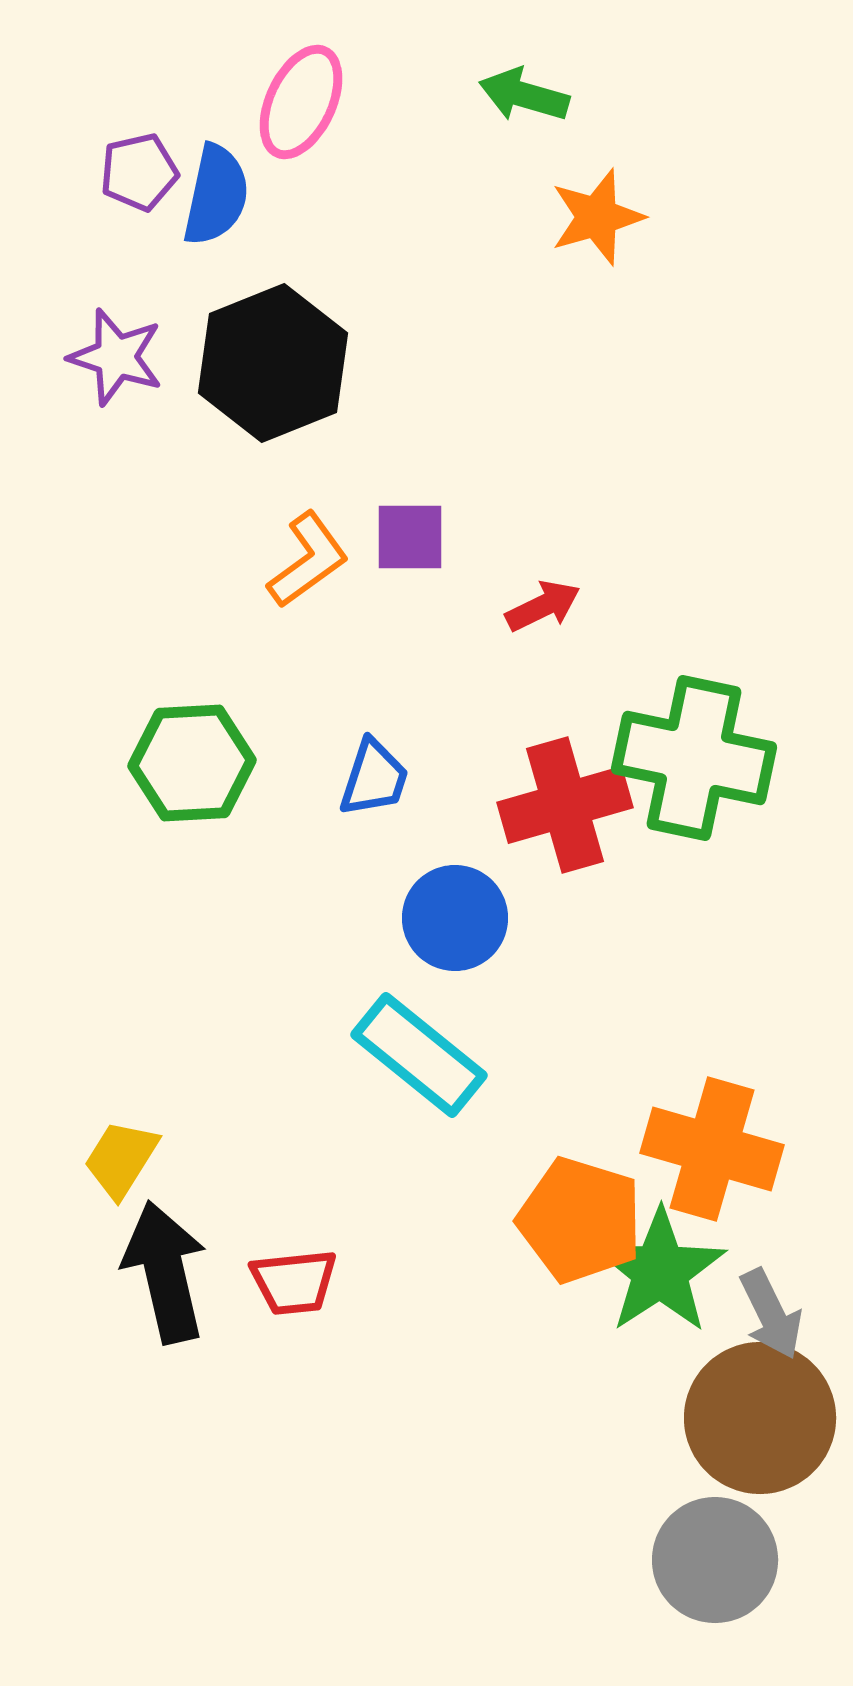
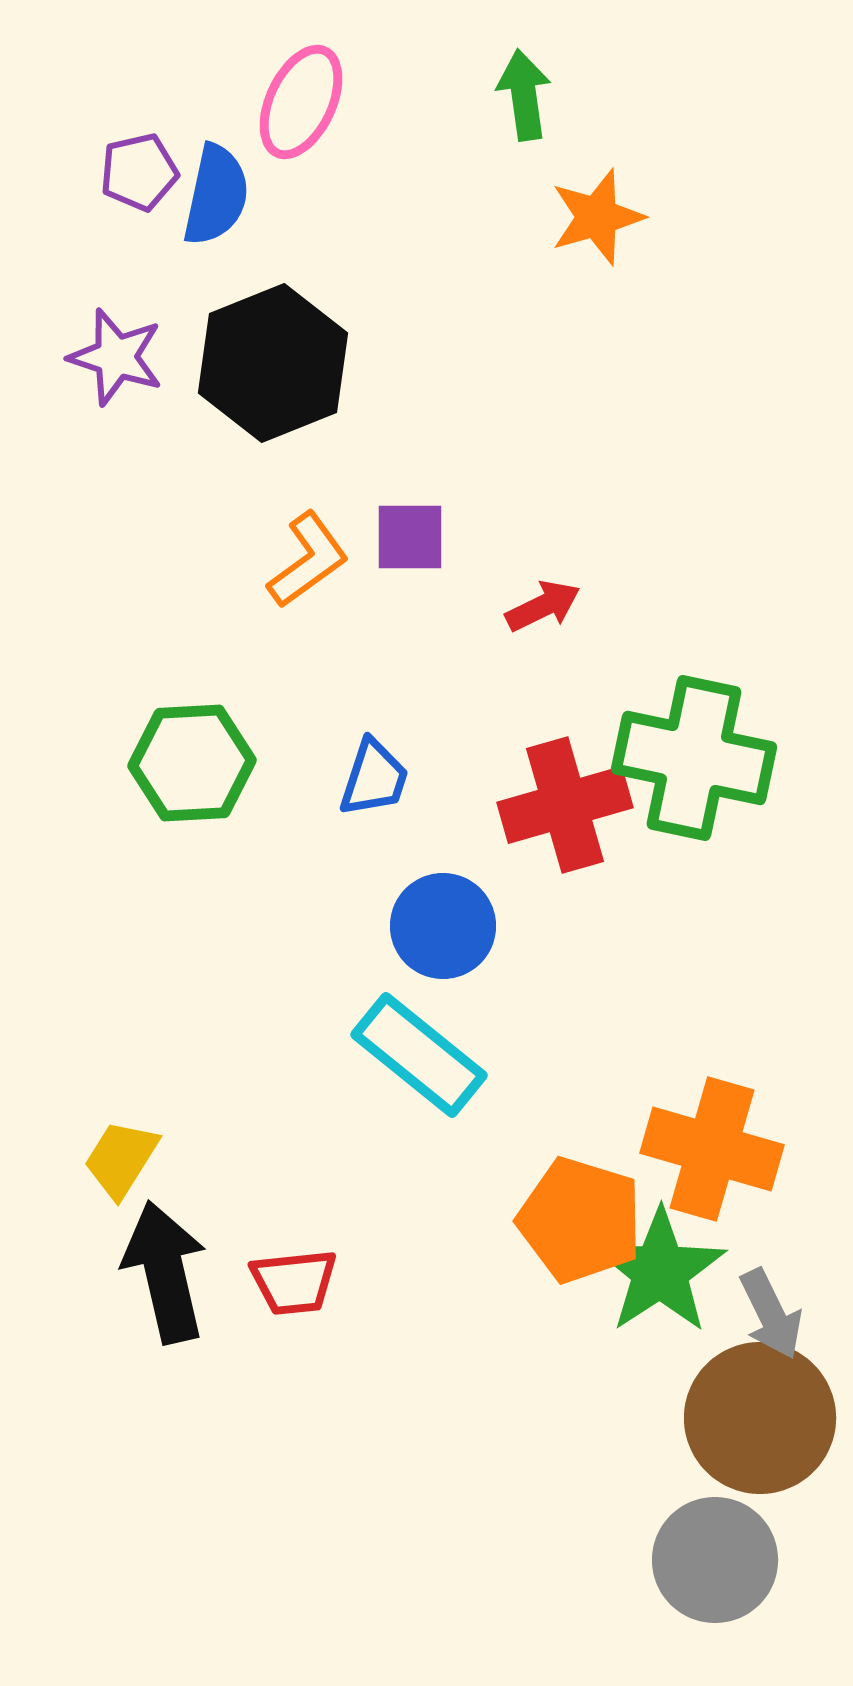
green arrow: rotated 66 degrees clockwise
blue circle: moved 12 px left, 8 px down
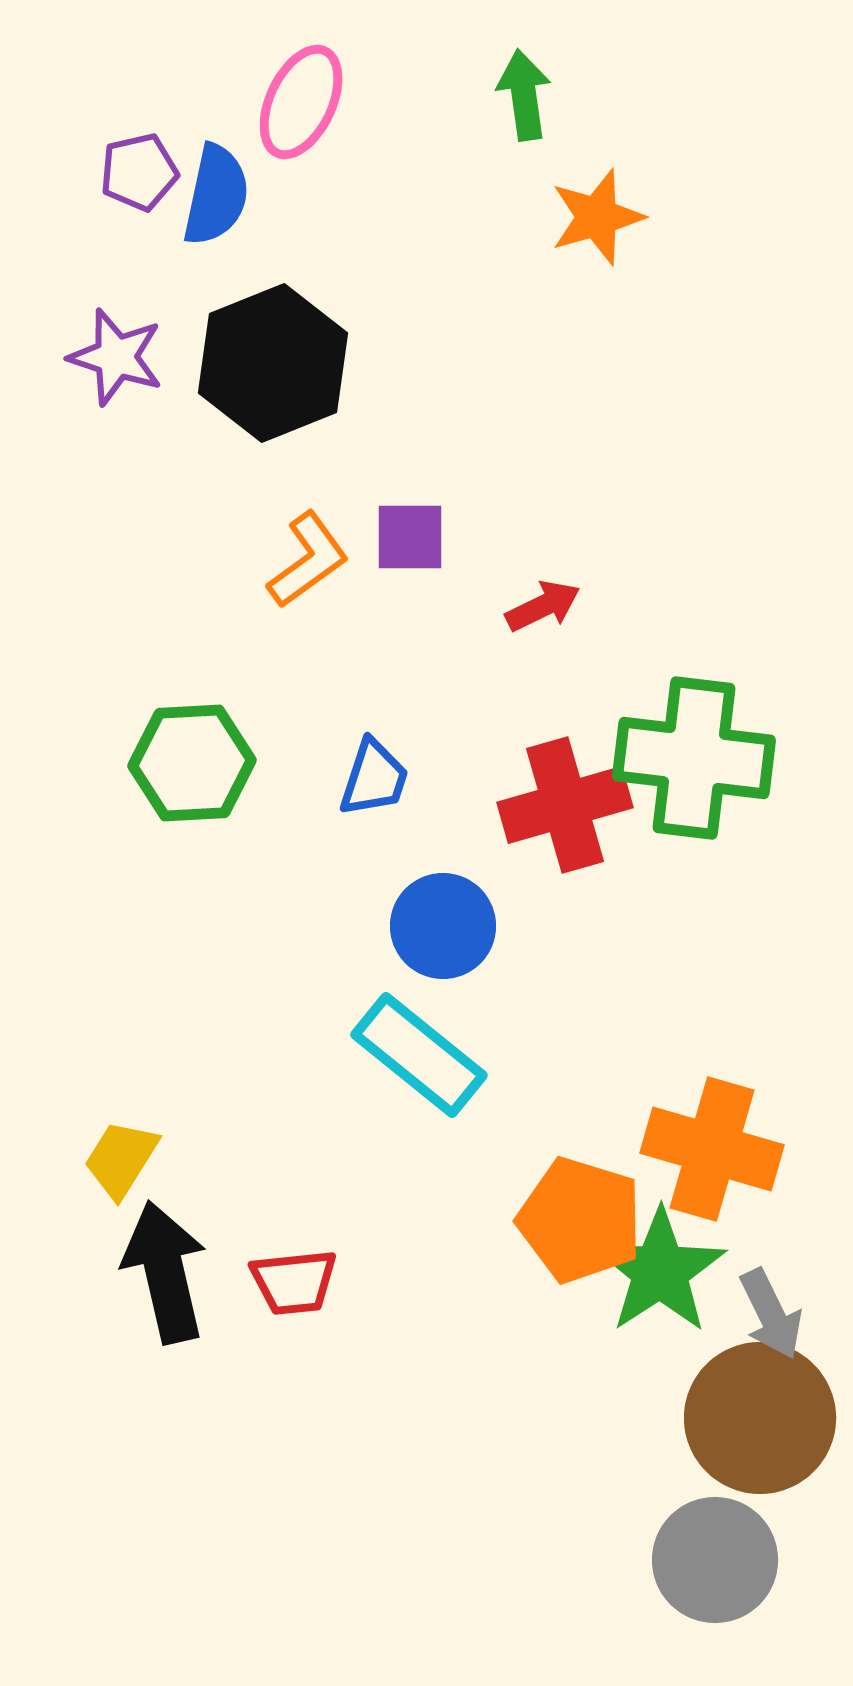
green cross: rotated 5 degrees counterclockwise
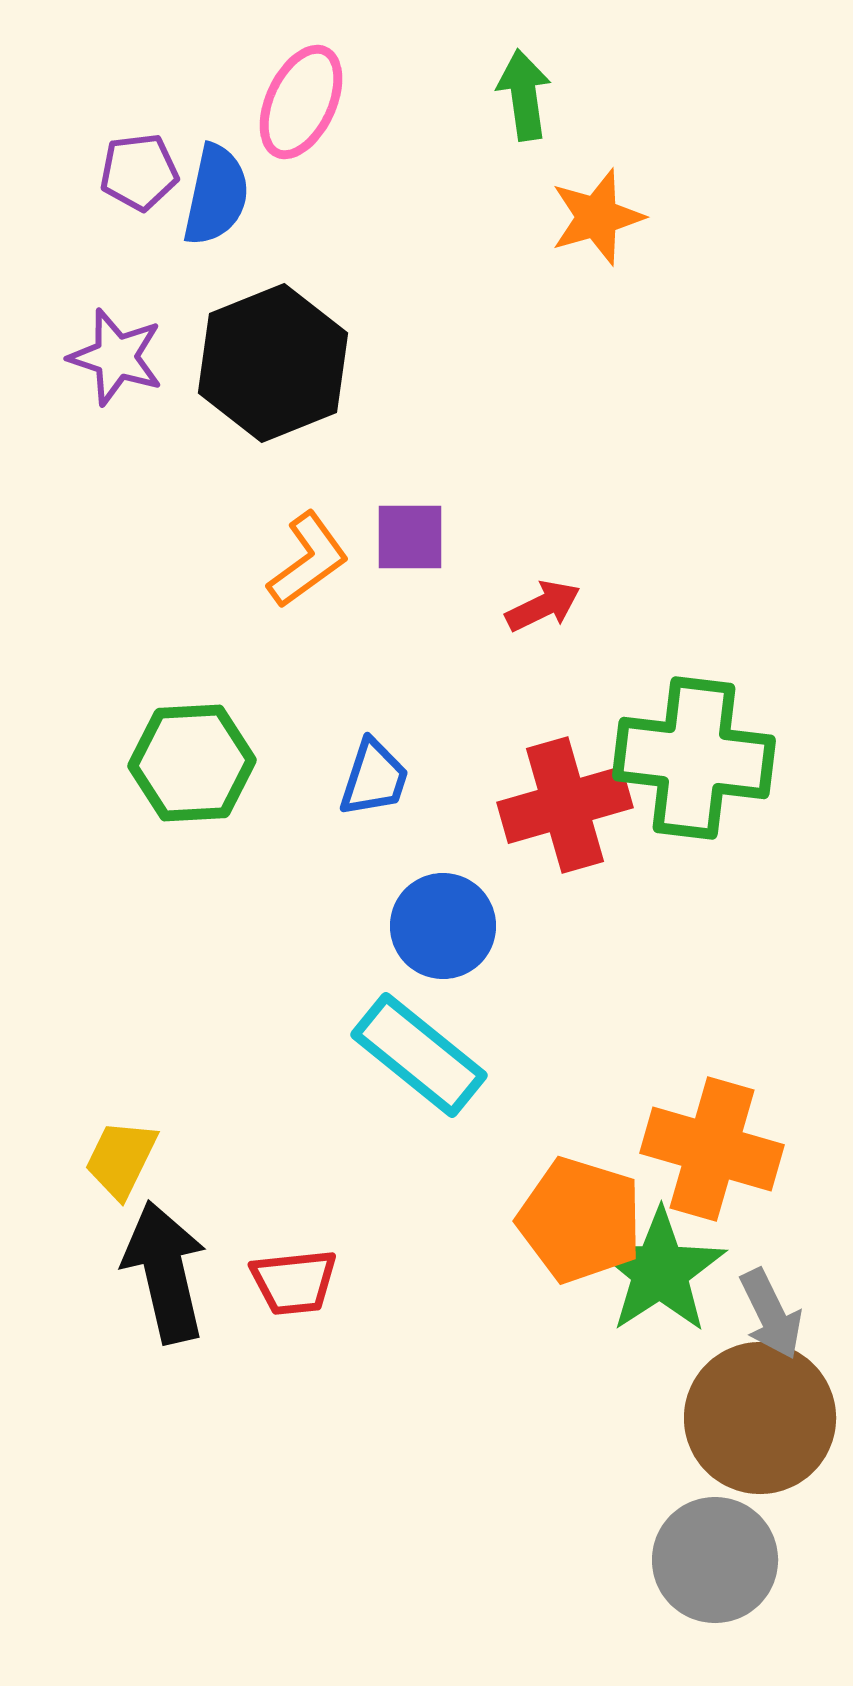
purple pentagon: rotated 6 degrees clockwise
yellow trapezoid: rotated 6 degrees counterclockwise
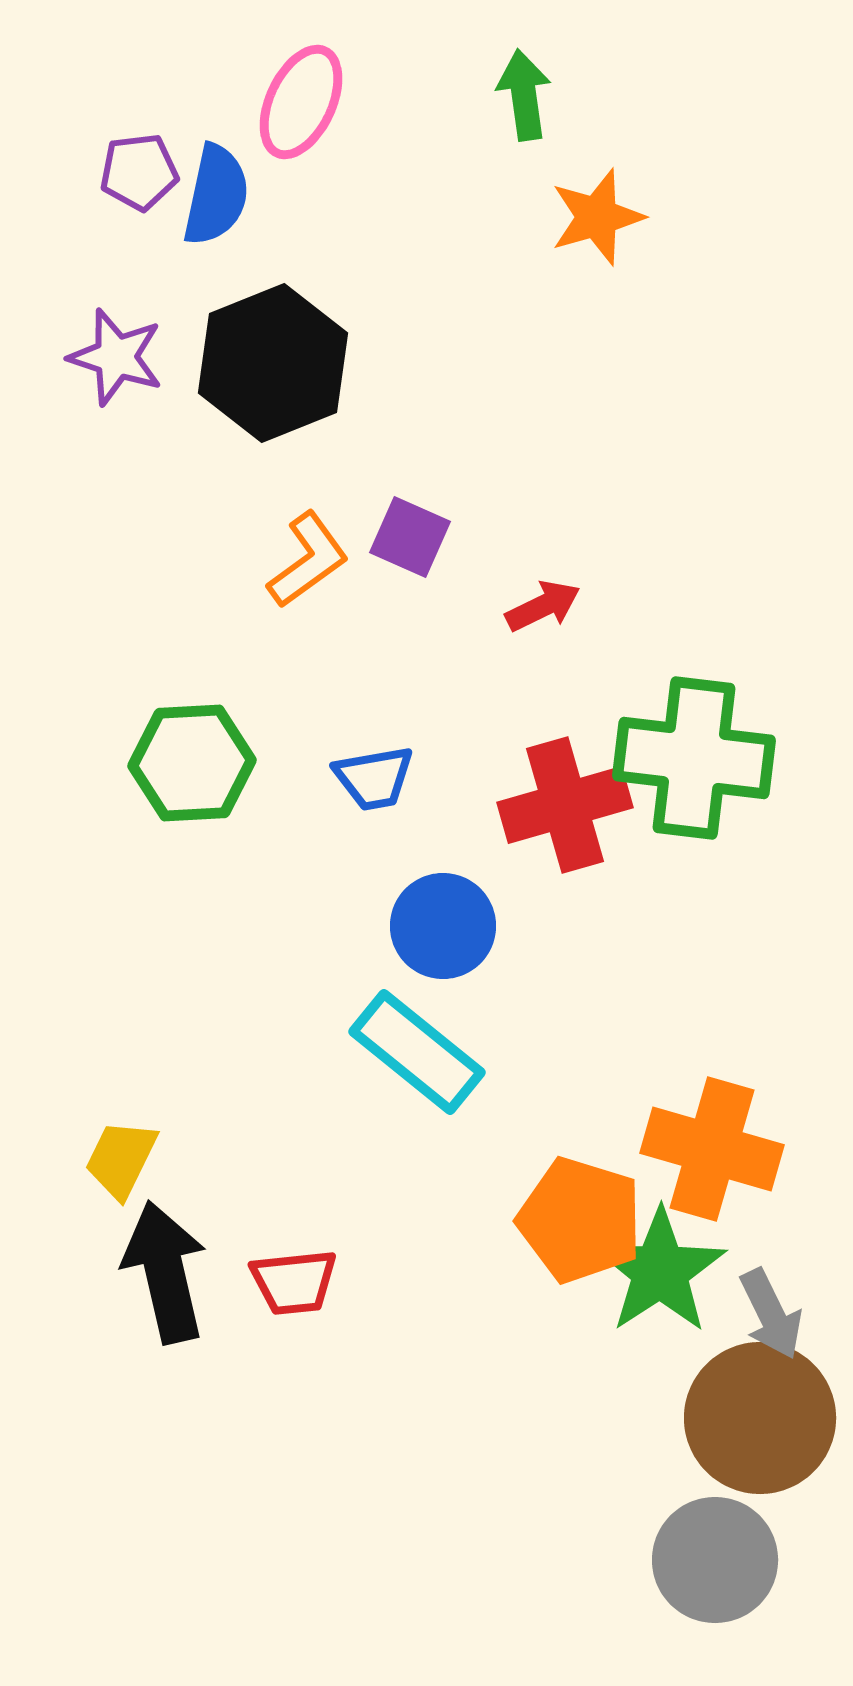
purple square: rotated 24 degrees clockwise
blue trapezoid: rotated 62 degrees clockwise
cyan rectangle: moved 2 px left, 3 px up
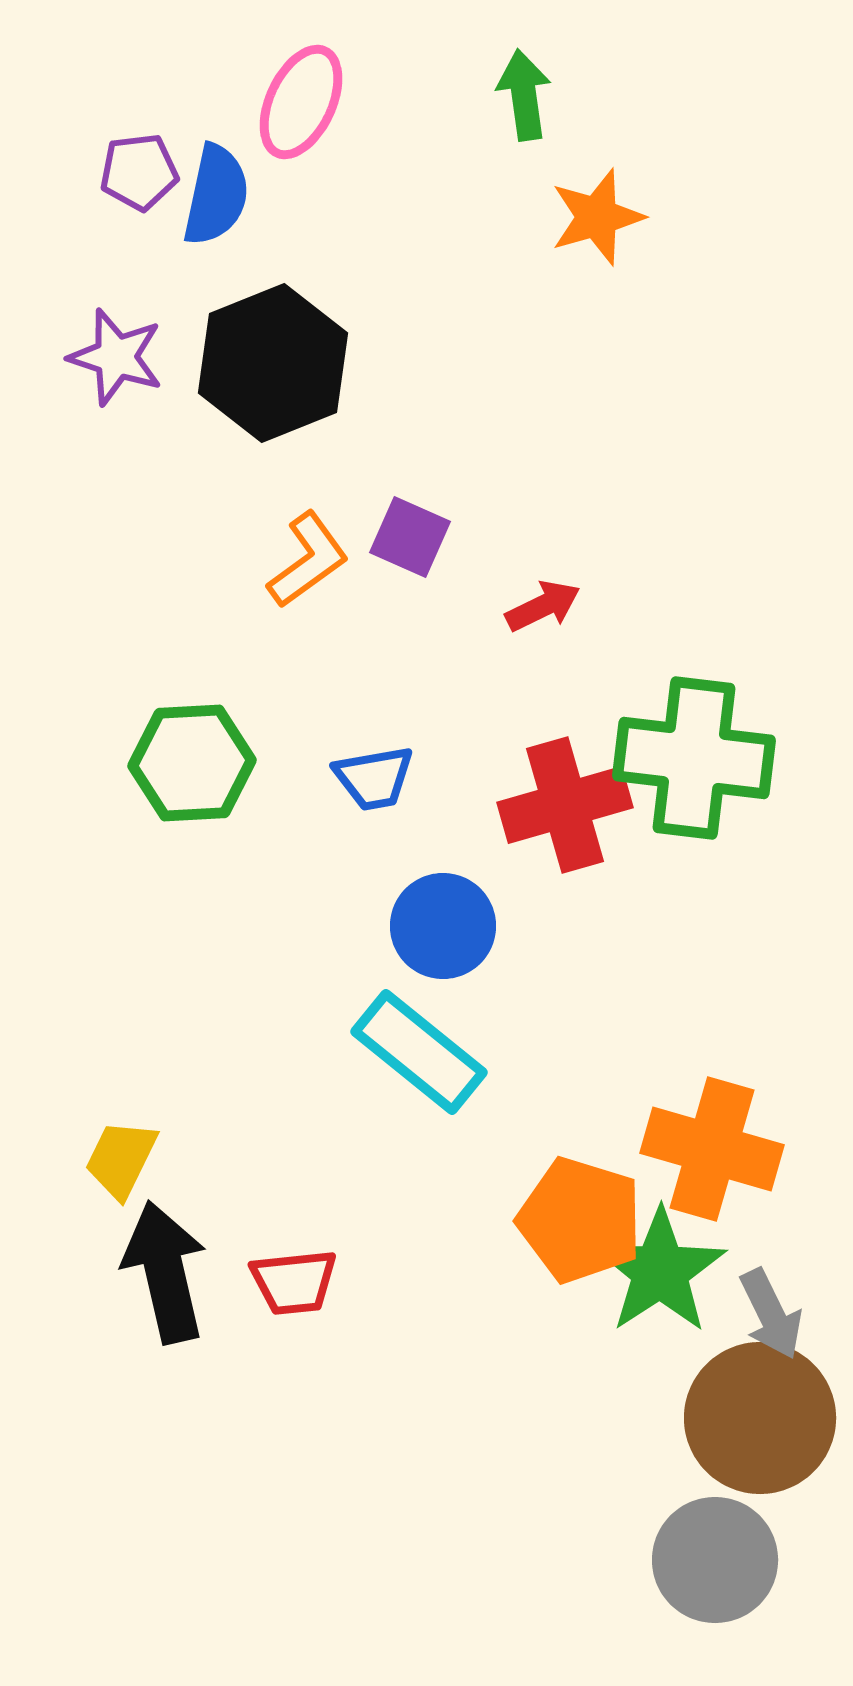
cyan rectangle: moved 2 px right
